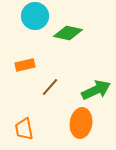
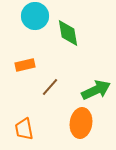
green diamond: rotated 68 degrees clockwise
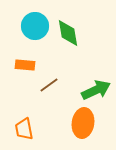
cyan circle: moved 10 px down
orange rectangle: rotated 18 degrees clockwise
brown line: moved 1 px left, 2 px up; rotated 12 degrees clockwise
orange ellipse: moved 2 px right
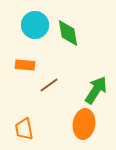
cyan circle: moved 1 px up
green arrow: rotated 32 degrees counterclockwise
orange ellipse: moved 1 px right, 1 px down
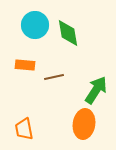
brown line: moved 5 px right, 8 px up; rotated 24 degrees clockwise
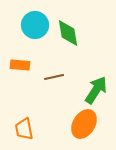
orange rectangle: moved 5 px left
orange ellipse: rotated 24 degrees clockwise
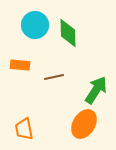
green diamond: rotated 8 degrees clockwise
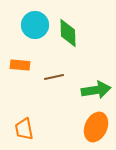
green arrow: rotated 48 degrees clockwise
orange ellipse: moved 12 px right, 3 px down; rotated 8 degrees counterclockwise
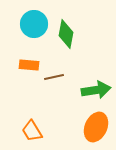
cyan circle: moved 1 px left, 1 px up
green diamond: moved 2 px left, 1 px down; rotated 12 degrees clockwise
orange rectangle: moved 9 px right
orange trapezoid: moved 8 px right, 2 px down; rotated 20 degrees counterclockwise
